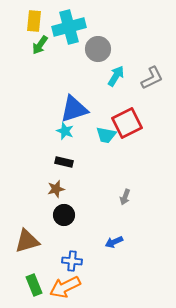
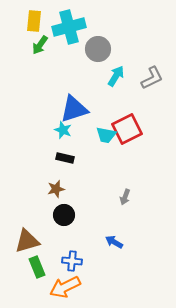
red square: moved 6 px down
cyan star: moved 2 px left, 1 px up
black rectangle: moved 1 px right, 4 px up
blue arrow: rotated 54 degrees clockwise
green rectangle: moved 3 px right, 18 px up
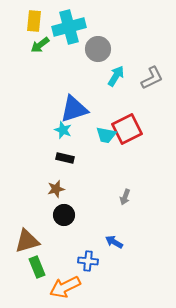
green arrow: rotated 18 degrees clockwise
blue cross: moved 16 px right
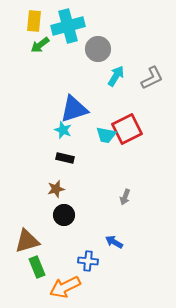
cyan cross: moved 1 px left, 1 px up
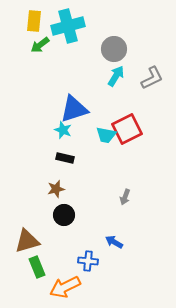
gray circle: moved 16 px right
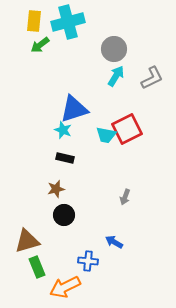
cyan cross: moved 4 px up
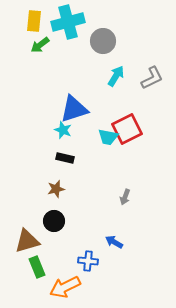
gray circle: moved 11 px left, 8 px up
cyan trapezoid: moved 2 px right, 2 px down
black circle: moved 10 px left, 6 px down
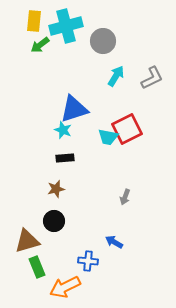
cyan cross: moved 2 px left, 4 px down
black rectangle: rotated 18 degrees counterclockwise
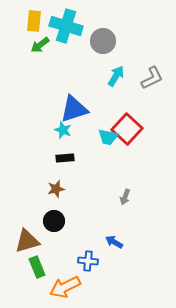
cyan cross: rotated 32 degrees clockwise
red square: rotated 20 degrees counterclockwise
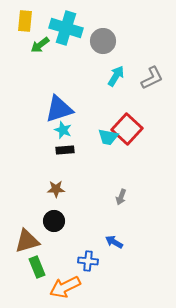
yellow rectangle: moved 9 px left
cyan cross: moved 2 px down
blue triangle: moved 15 px left
black rectangle: moved 8 px up
brown star: rotated 12 degrees clockwise
gray arrow: moved 4 px left
